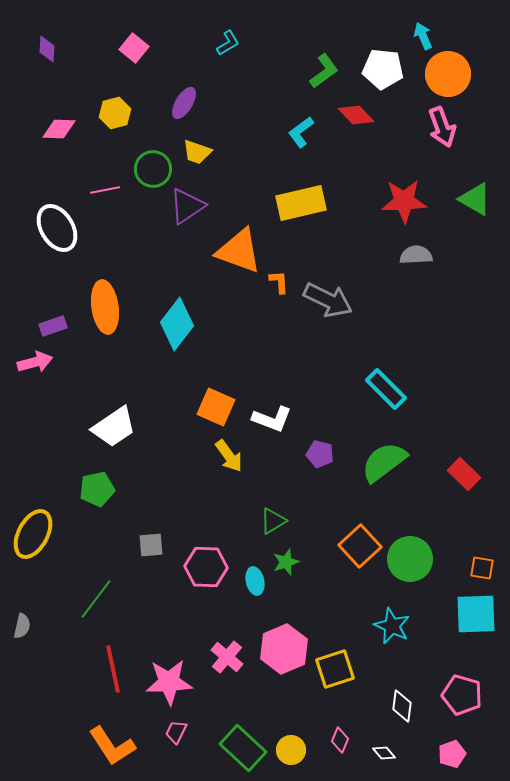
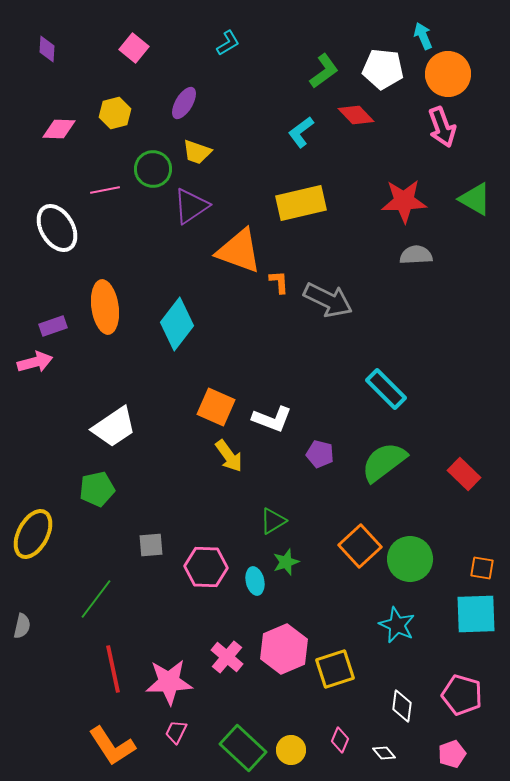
purple triangle at (187, 206): moved 4 px right
cyan star at (392, 626): moved 5 px right, 1 px up
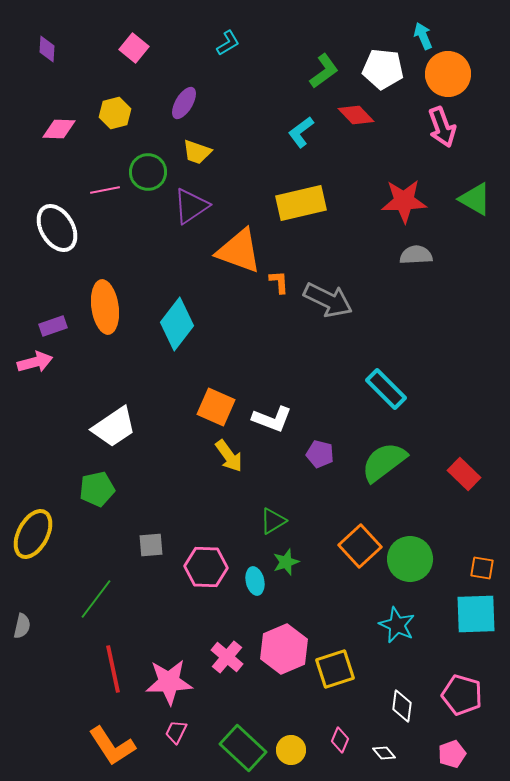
green circle at (153, 169): moved 5 px left, 3 px down
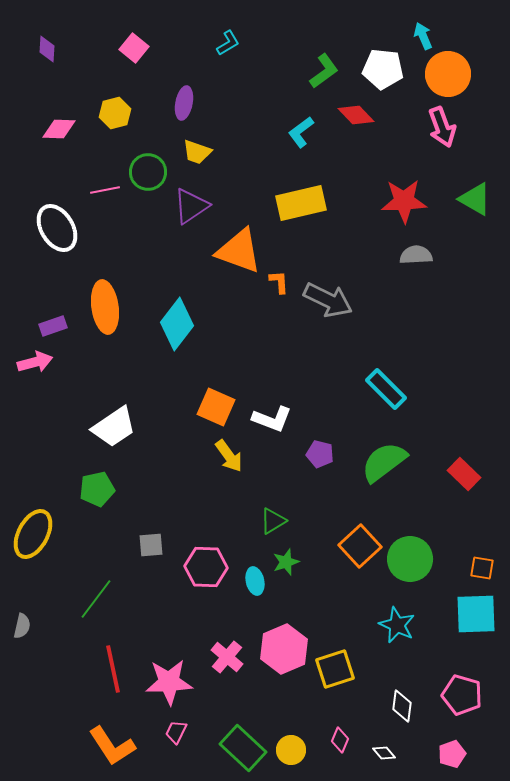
purple ellipse at (184, 103): rotated 20 degrees counterclockwise
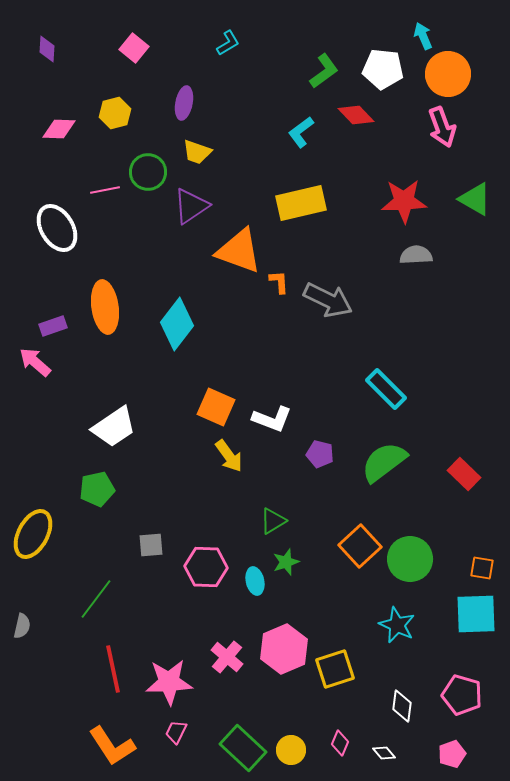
pink arrow at (35, 362): rotated 124 degrees counterclockwise
pink diamond at (340, 740): moved 3 px down
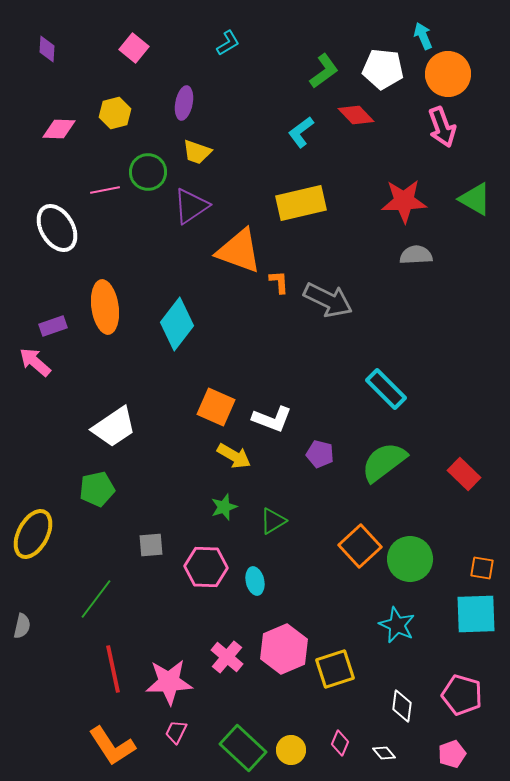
yellow arrow at (229, 456): moved 5 px right; rotated 24 degrees counterclockwise
green star at (286, 562): moved 62 px left, 55 px up
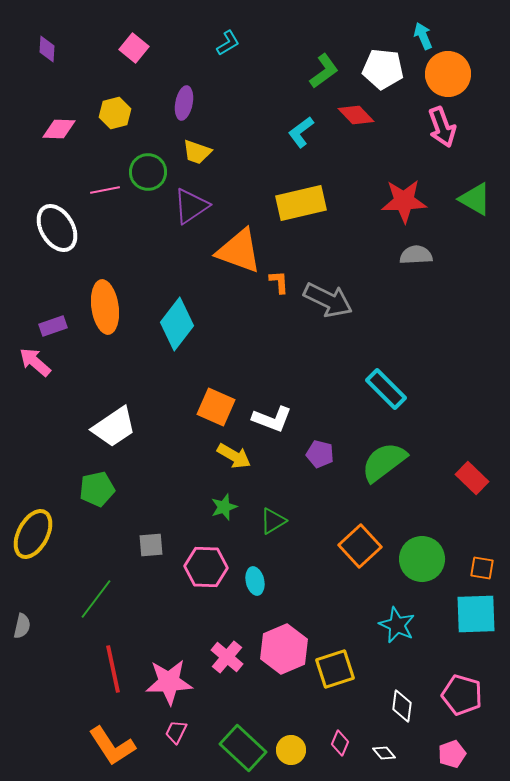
red rectangle at (464, 474): moved 8 px right, 4 px down
green circle at (410, 559): moved 12 px right
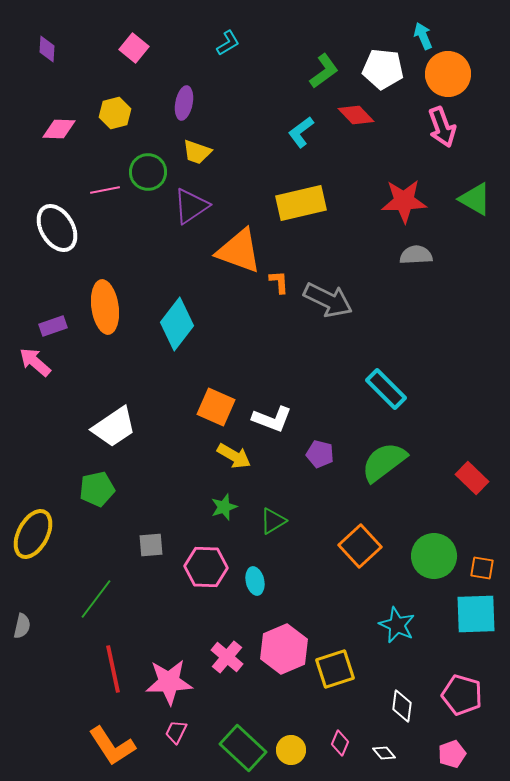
green circle at (422, 559): moved 12 px right, 3 px up
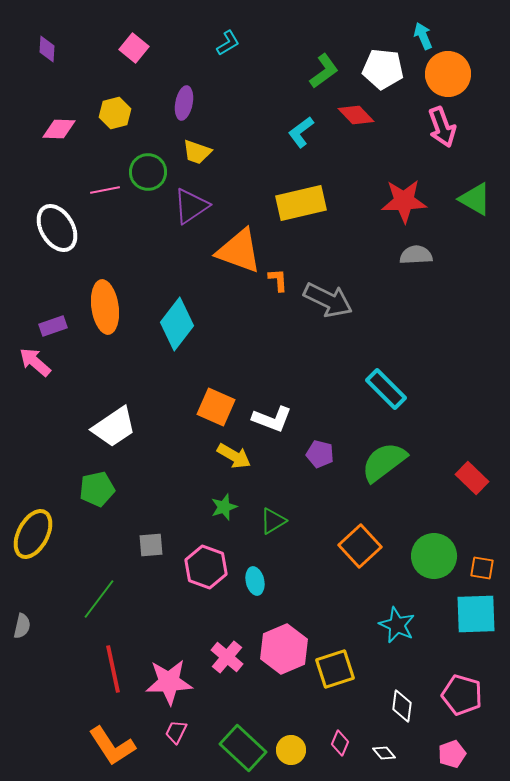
orange L-shape at (279, 282): moved 1 px left, 2 px up
pink hexagon at (206, 567): rotated 18 degrees clockwise
green line at (96, 599): moved 3 px right
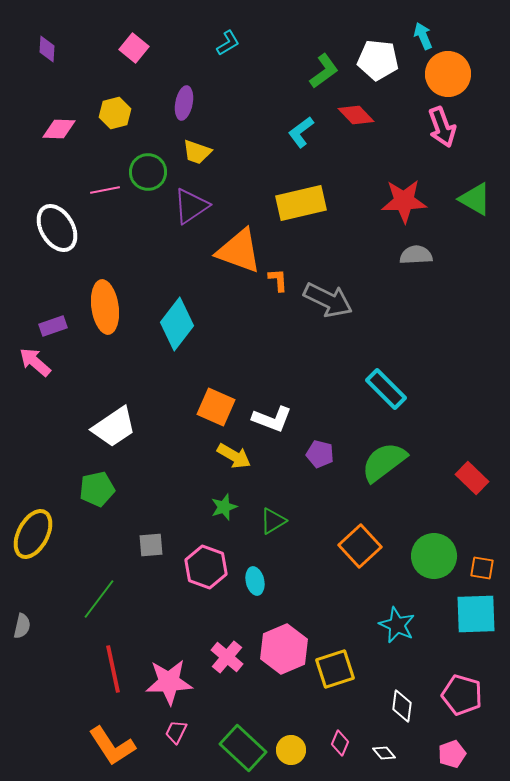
white pentagon at (383, 69): moved 5 px left, 9 px up
